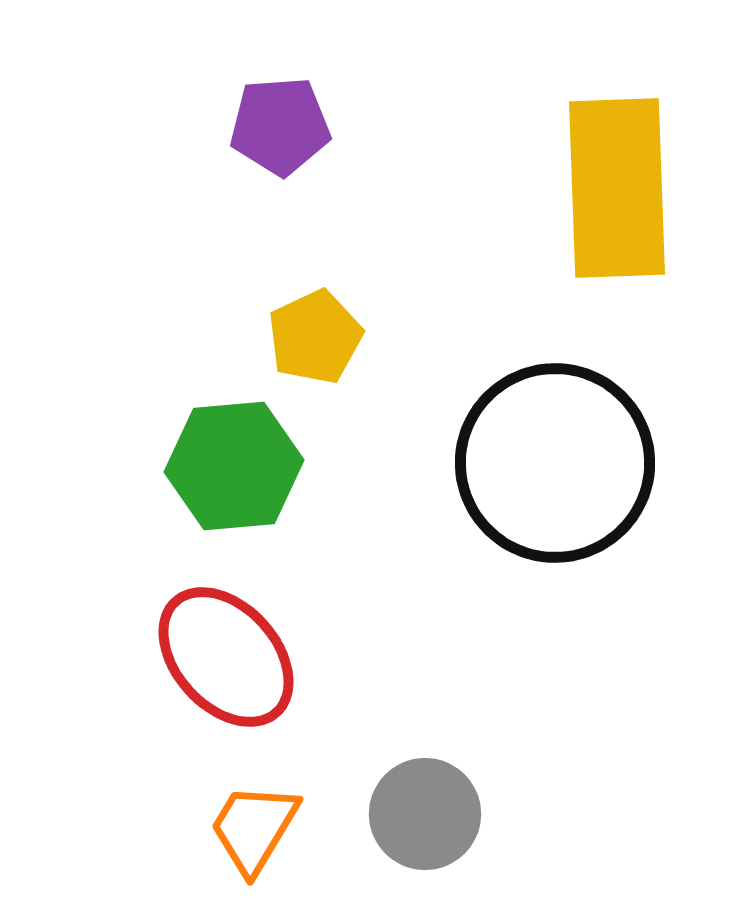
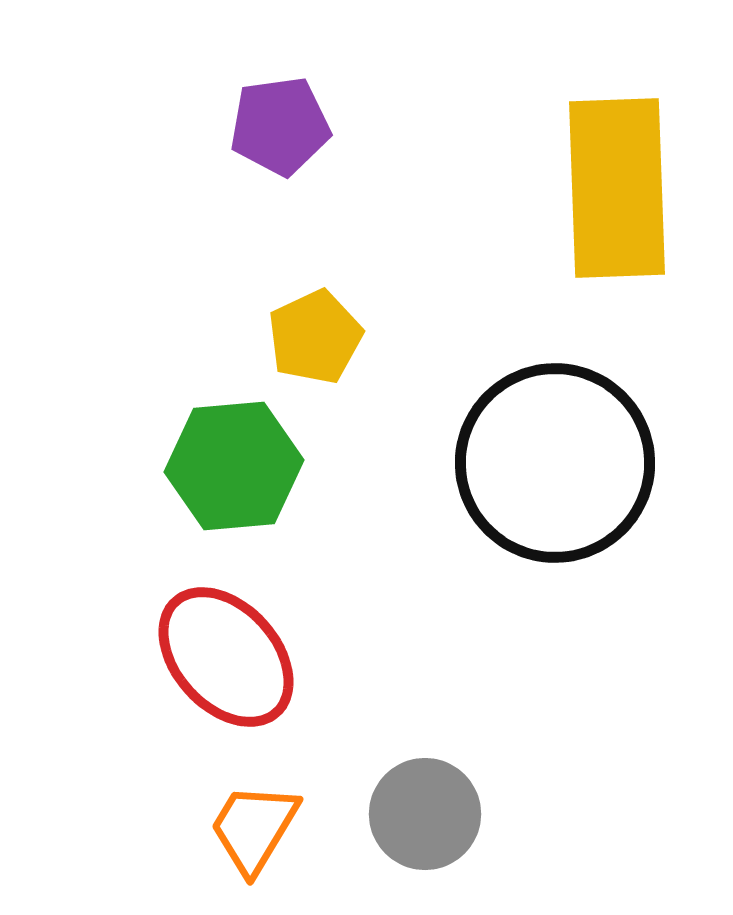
purple pentagon: rotated 4 degrees counterclockwise
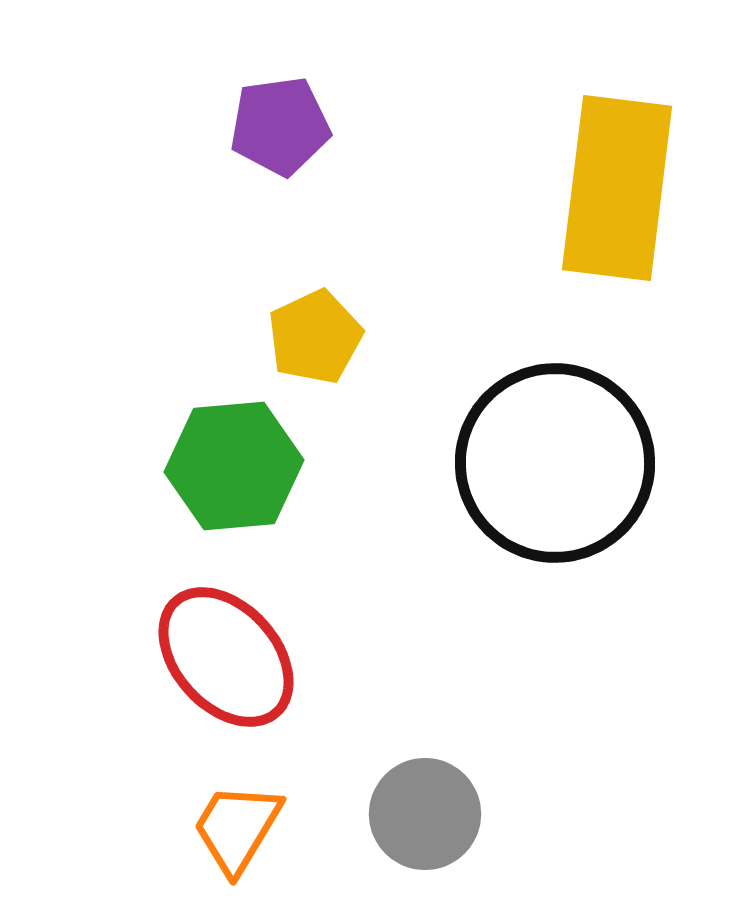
yellow rectangle: rotated 9 degrees clockwise
orange trapezoid: moved 17 px left
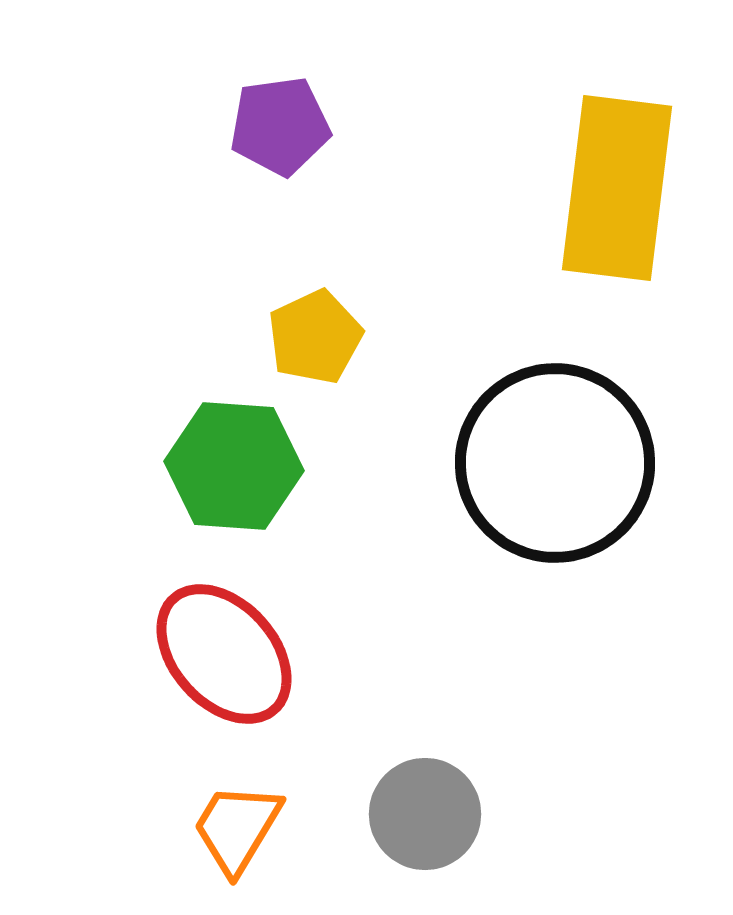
green hexagon: rotated 9 degrees clockwise
red ellipse: moved 2 px left, 3 px up
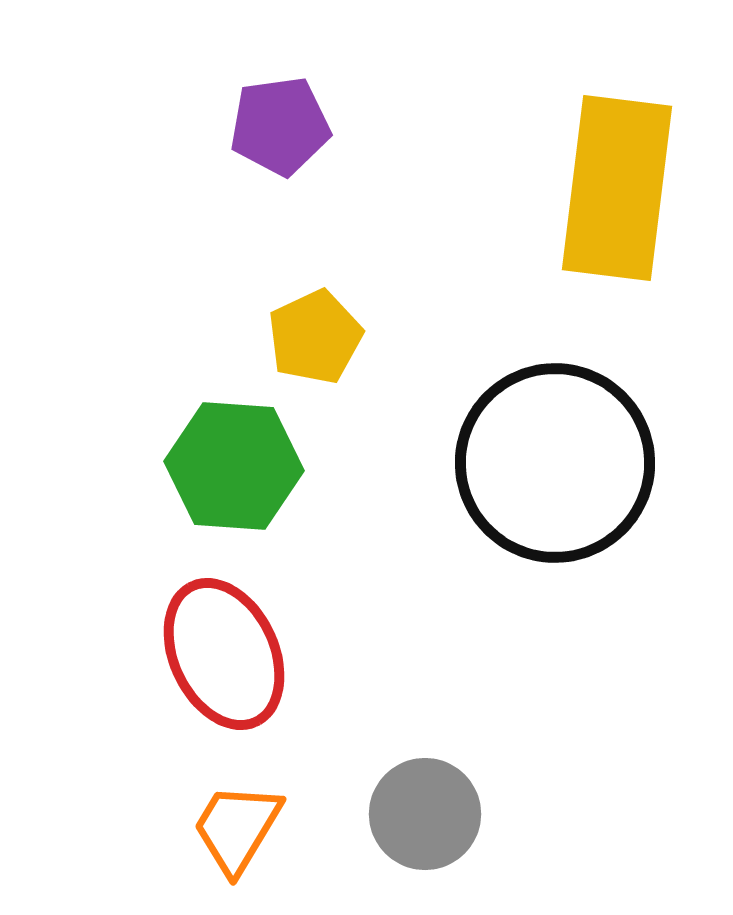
red ellipse: rotated 17 degrees clockwise
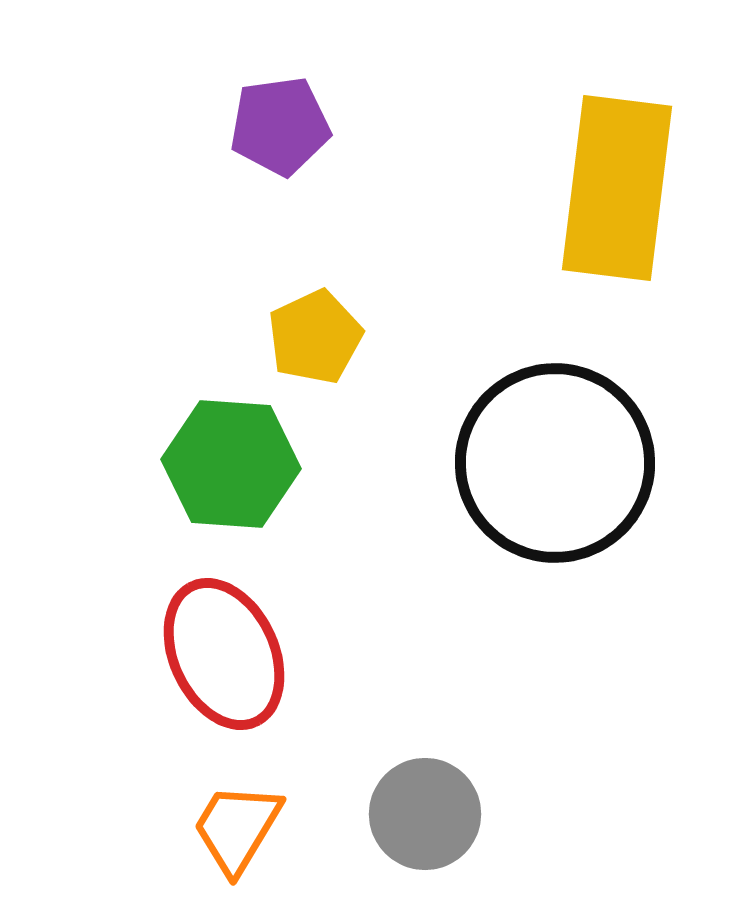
green hexagon: moved 3 px left, 2 px up
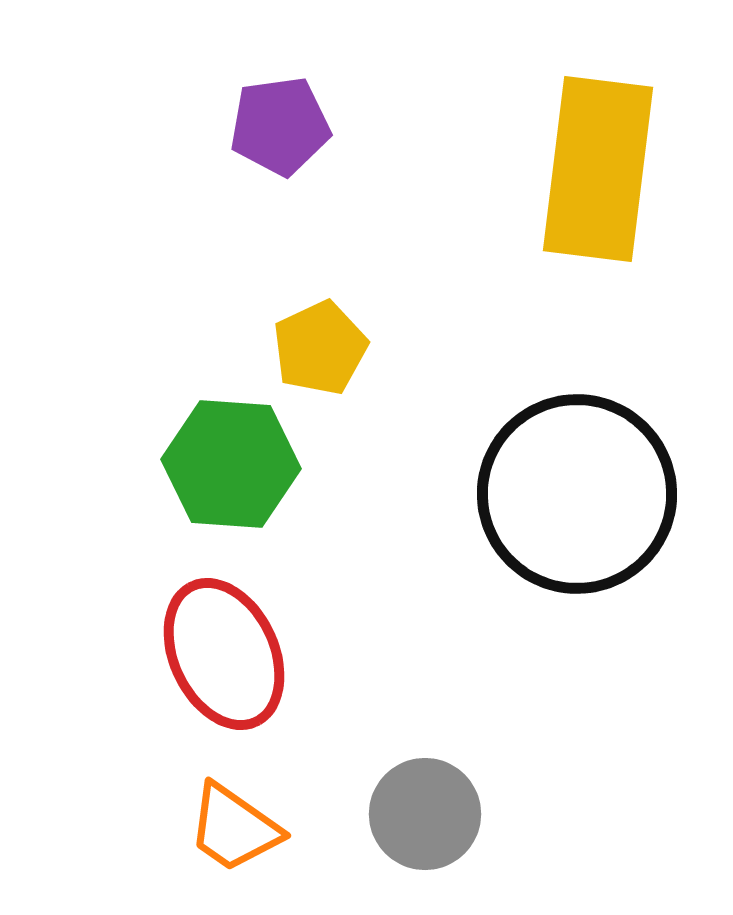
yellow rectangle: moved 19 px left, 19 px up
yellow pentagon: moved 5 px right, 11 px down
black circle: moved 22 px right, 31 px down
orange trapezoid: moved 3 px left; rotated 86 degrees counterclockwise
